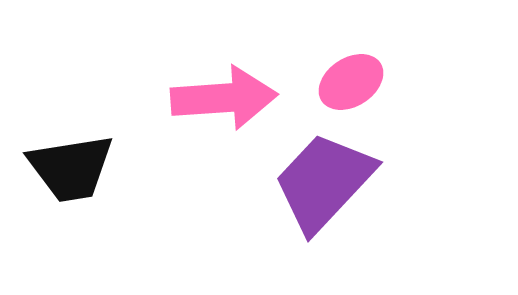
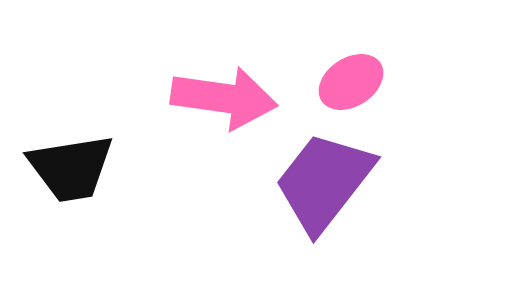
pink arrow: rotated 12 degrees clockwise
purple trapezoid: rotated 5 degrees counterclockwise
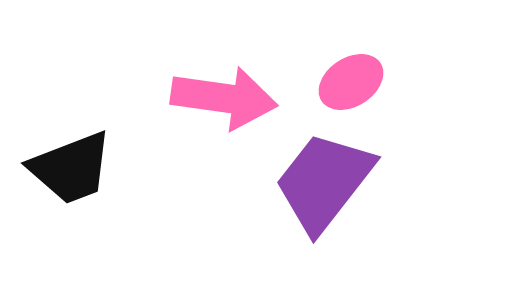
black trapezoid: rotated 12 degrees counterclockwise
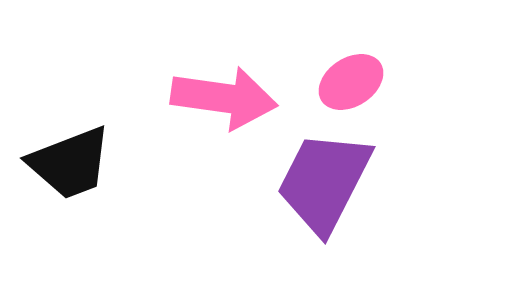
black trapezoid: moved 1 px left, 5 px up
purple trapezoid: rotated 11 degrees counterclockwise
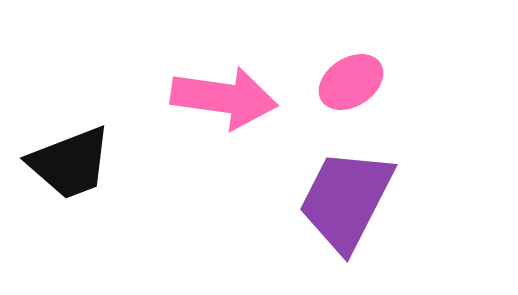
purple trapezoid: moved 22 px right, 18 px down
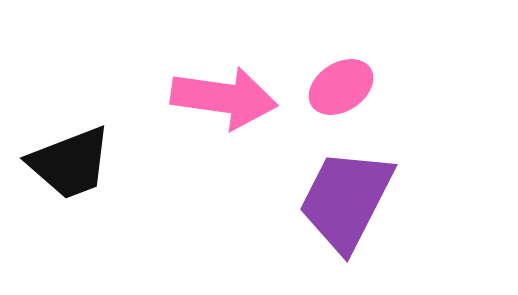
pink ellipse: moved 10 px left, 5 px down
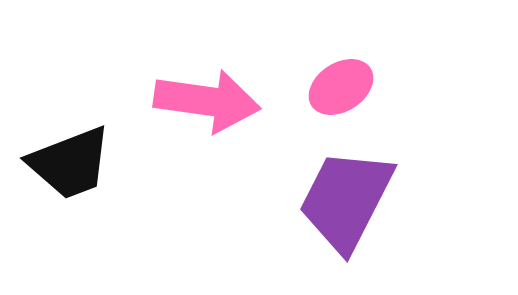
pink arrow: moved 17 px left, 3 px down
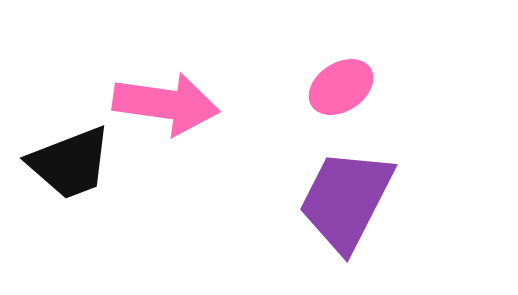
pink arrow: moved 41 px left, 3 px down
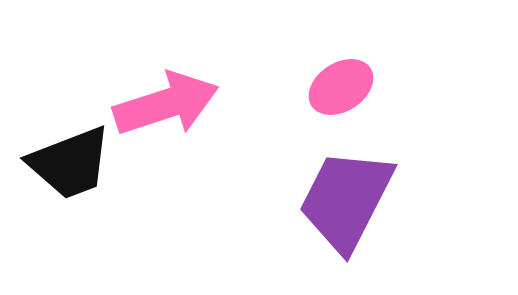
pink arrow: rotated 26 degrees counterclockwise
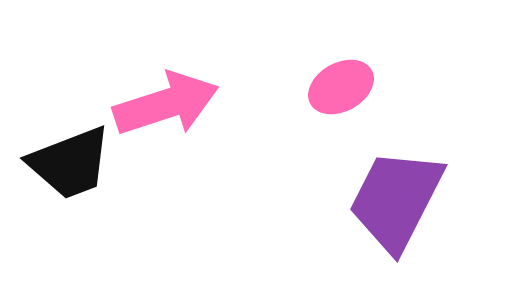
pink ellipse: rotated 4 degrees clockwise
purple trapezoid: moved 50 px right
